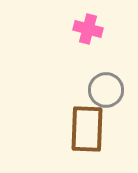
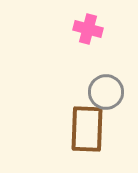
gray circle: moved 2 px down
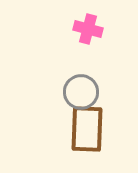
gray circle: moved 25 px left
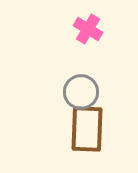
pink cross: rotated 16 degrees clockwise
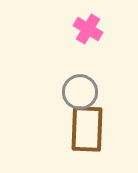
gray circle: moved 1 px left
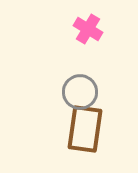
brown rectangle: moved 2 px left; rotated 6 degrees clockwise
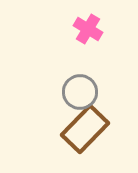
brown rectangle: rotated 36 degrees clockwise
